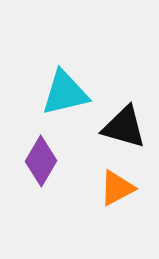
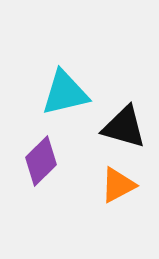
purple diamond: rotated 15 degrees clockwise
orange triangle: moved 1 px right, 3 px up
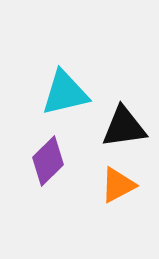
black triangle: rotated 24 degrees counterclockwise
purple diamond: moved 7 px right
